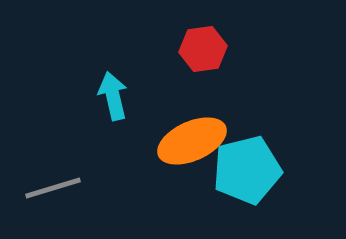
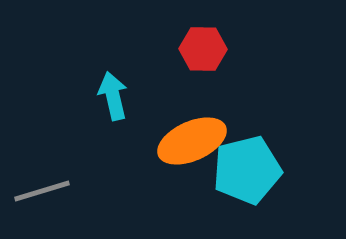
red hexagon: rotated 9 degrees clockwise
gray line: moved 11 px left, 3 px down
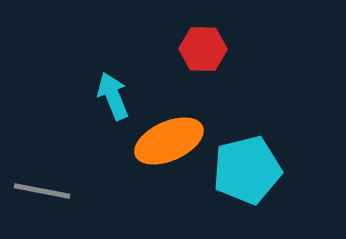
cyan arrow: rotated 9 degrees counterclockwise
orange ellipse: moved 23 px left
gray line: rotated 28 degrees clockwise
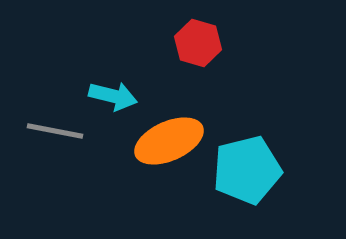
red hexagon: moved 5 px left, 6 px up; rotated 15 degrees clockwise
cyan arrow: rotated 126 degrees clockwise
gray line: moved 13 px right, 60 px up
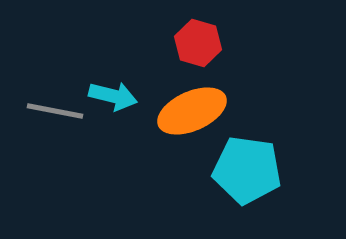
gray line: moved 20 px up
orange ellipse: moved 23 px right, 30 px up
cyan pentagon: rotated 22 degrees clockwise
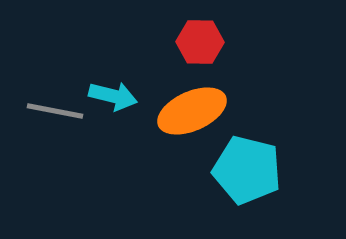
red hexagon: moved 2 px right, 1 px up; rotated 15 degrees counterclockwise
cyan pentagon: rotated 6 degrees clockwise
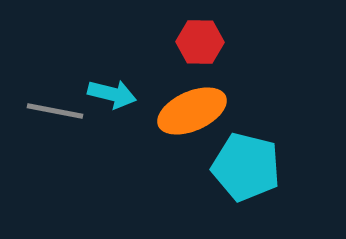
cyan arrow: moved 1 px left, 2 px up
cyan pentagon: moved 1 px left, 3 px up
